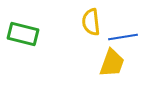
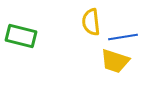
green rectangle: moved 2 px left, 2 px down
yellow trapezoid: moved 3 px right, 2 px up; rotated 88 degrees clockwise
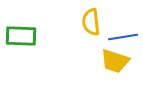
green rectangle: rotated 12 degrees counterclockwise
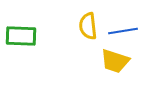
yellow semicircle: moved 3 px left, 4 px down
blue line: moved 6 px up
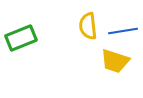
green rectangle: moved 2 px down; rotated 24 degrees counterclockwise
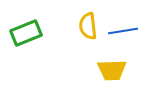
green rectangle: moved 5 px right, 5 px up
yellow trapezoid: moved 3 px left, 9 px down; rotated 20 degrees counterclockwise
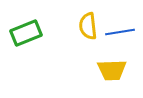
blue line: moved 3 px left, 1 px down
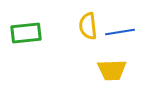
green rectangle: rotated 16 degrees clockwise
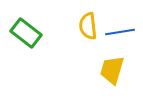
green rectangle: rotated 44 degrees clockwise
yellow trapezoid: rotated 108 degrees clockwise
